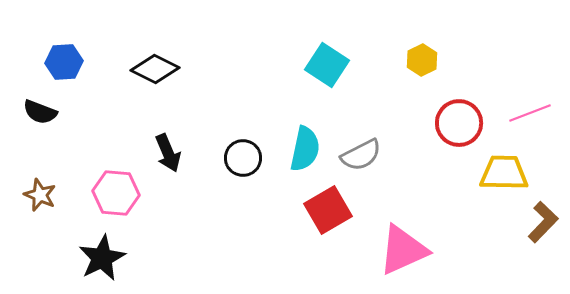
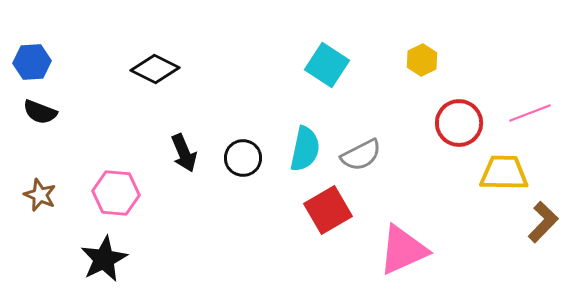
blue hexagon: moved 32 px left
black arrow: moved 16 px right
black star: moved 2 px right, 1 px down
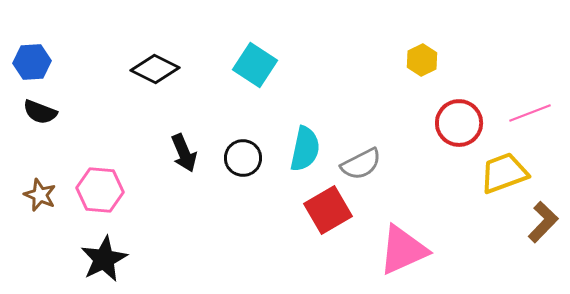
cyan square: moved 72 px left
gray semicircle: moved 9 px down
yellow trapezoid: rotated 21 degrees counterclockwise
pink hexagon: moved 16 px left, 3 px up
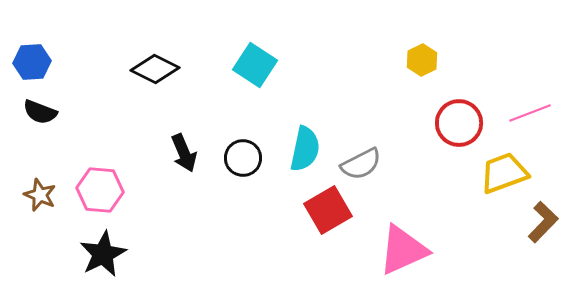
black star: moved 1 px left, 5 px up
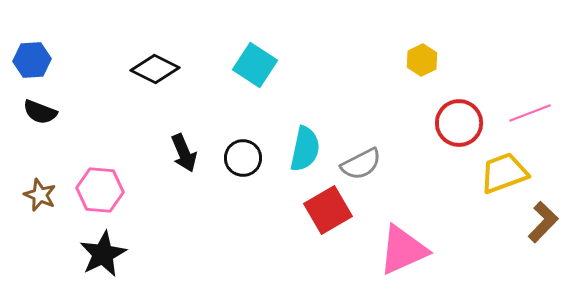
blue hexagon: moved 2 px up
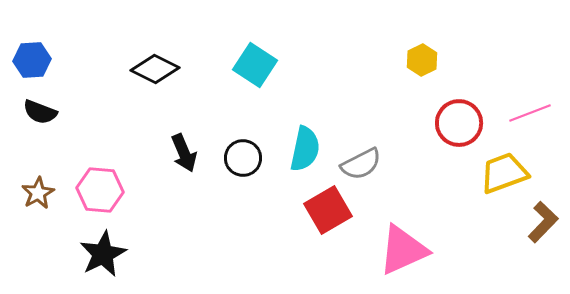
brown star: moved 2 px left, 2 px up; rotated 20 degrees clockwise
